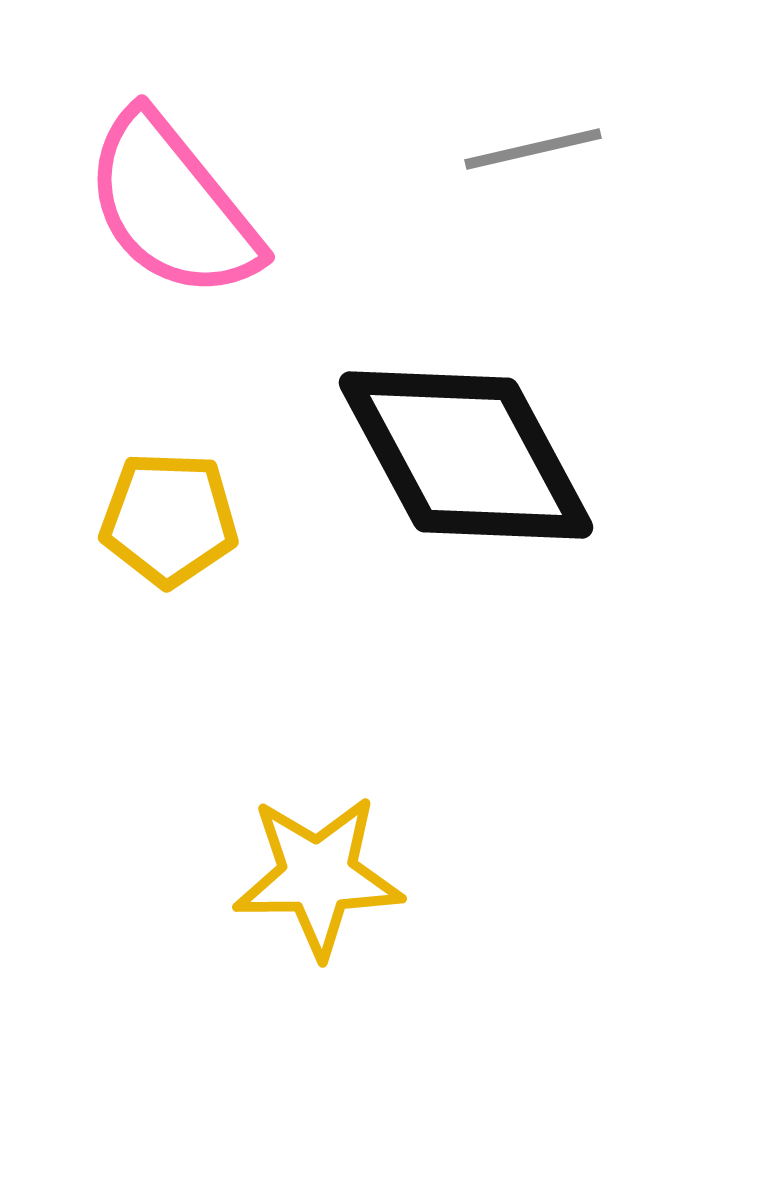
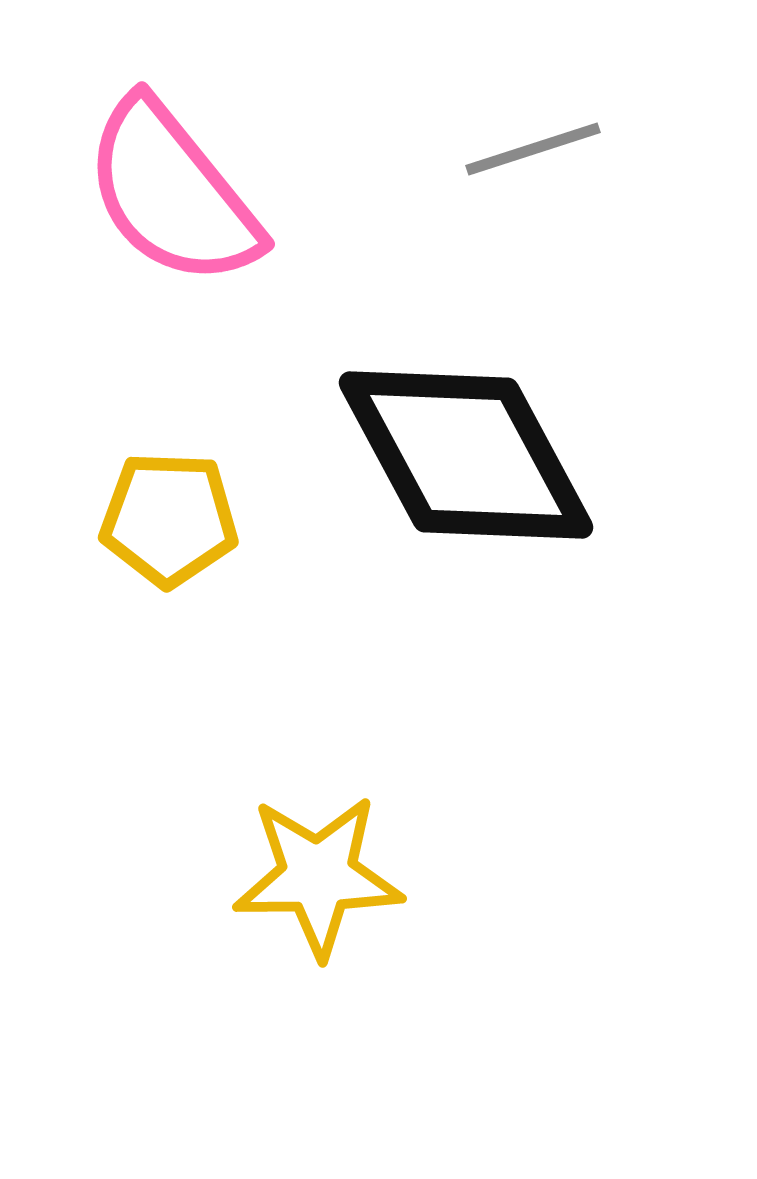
gray line: rotated 5 degrees counterclockwise
pink semicircle: moved 13 px up
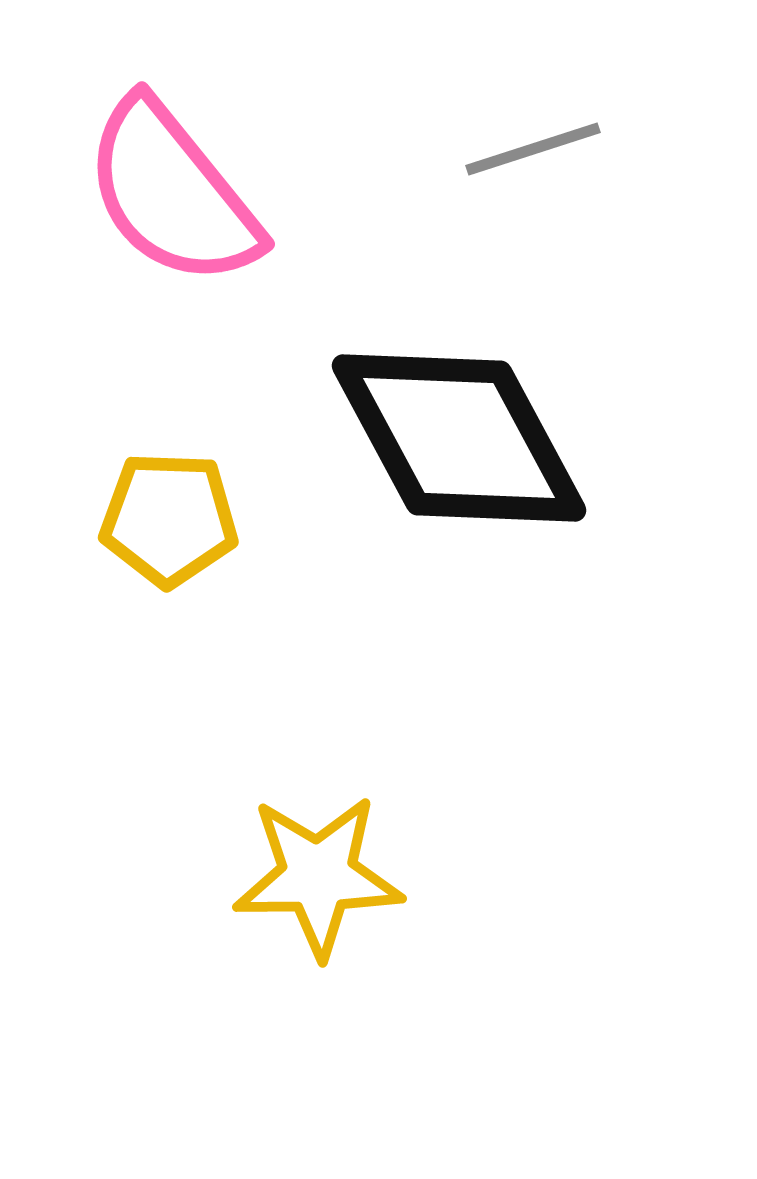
black diamond: moved 7 px left, 17 px up
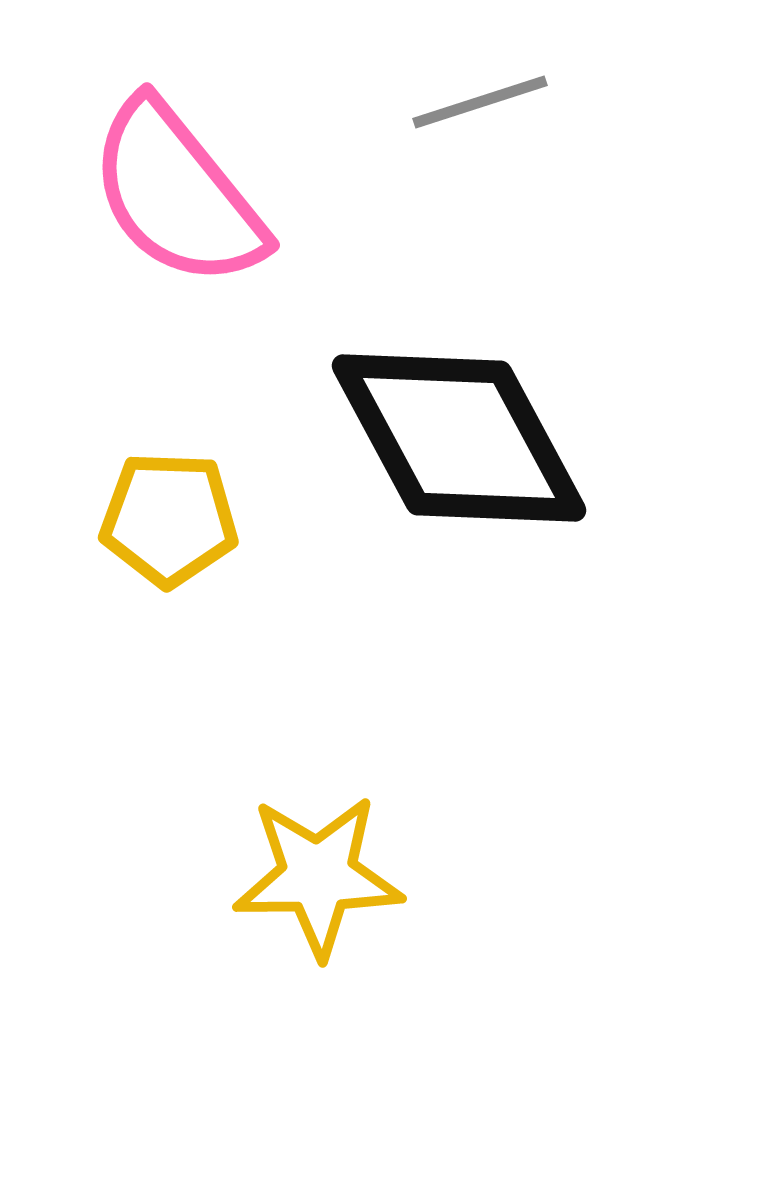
gray line: moved 53 px left, 47 px up
pink semicircle: moved 5 px right, 1 px down
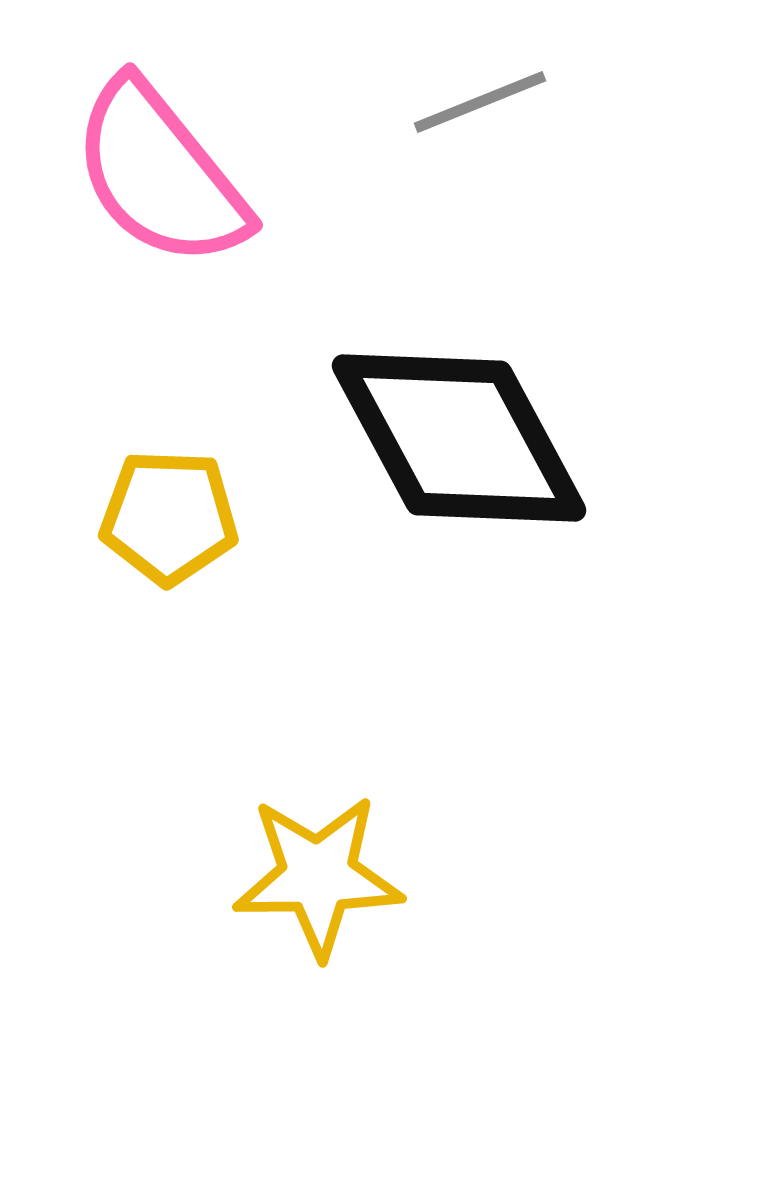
gray line: rotated 4 degrees counterclockwise
pink semicircle: moved 17 px left, 20 px up
yellow pentagon: moved 2 px up
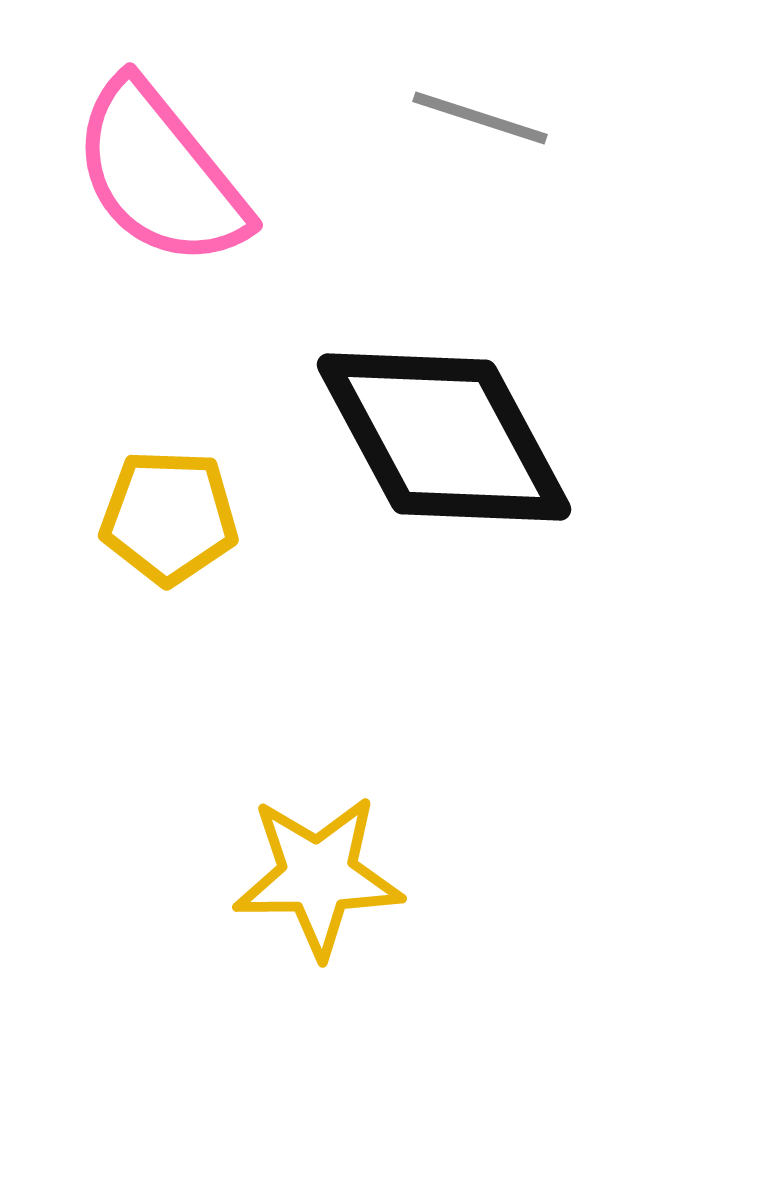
gray line: moved 16 px down; rotated 40 degrees clockwise
black diamond: moved 15 px left, 1 px up
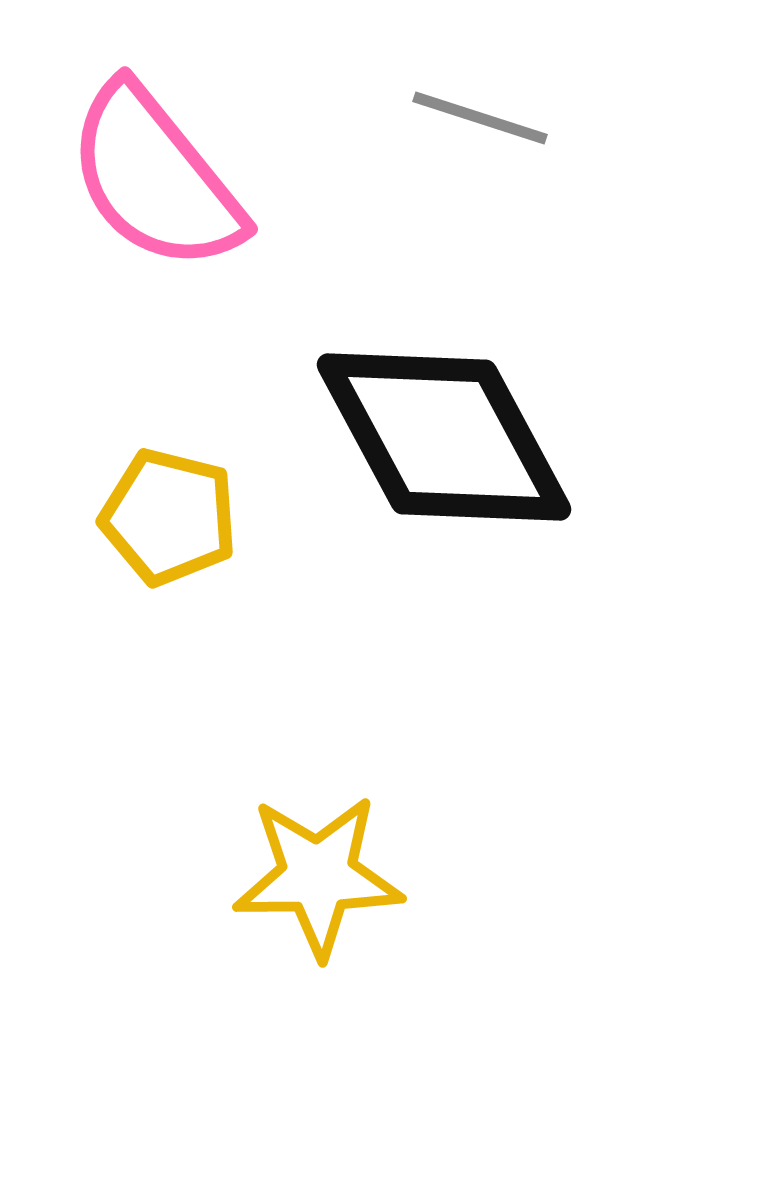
pink semicircle: moved 5 px left, 4 px down
yellow pentagon: rotated 12 degrees clockwise
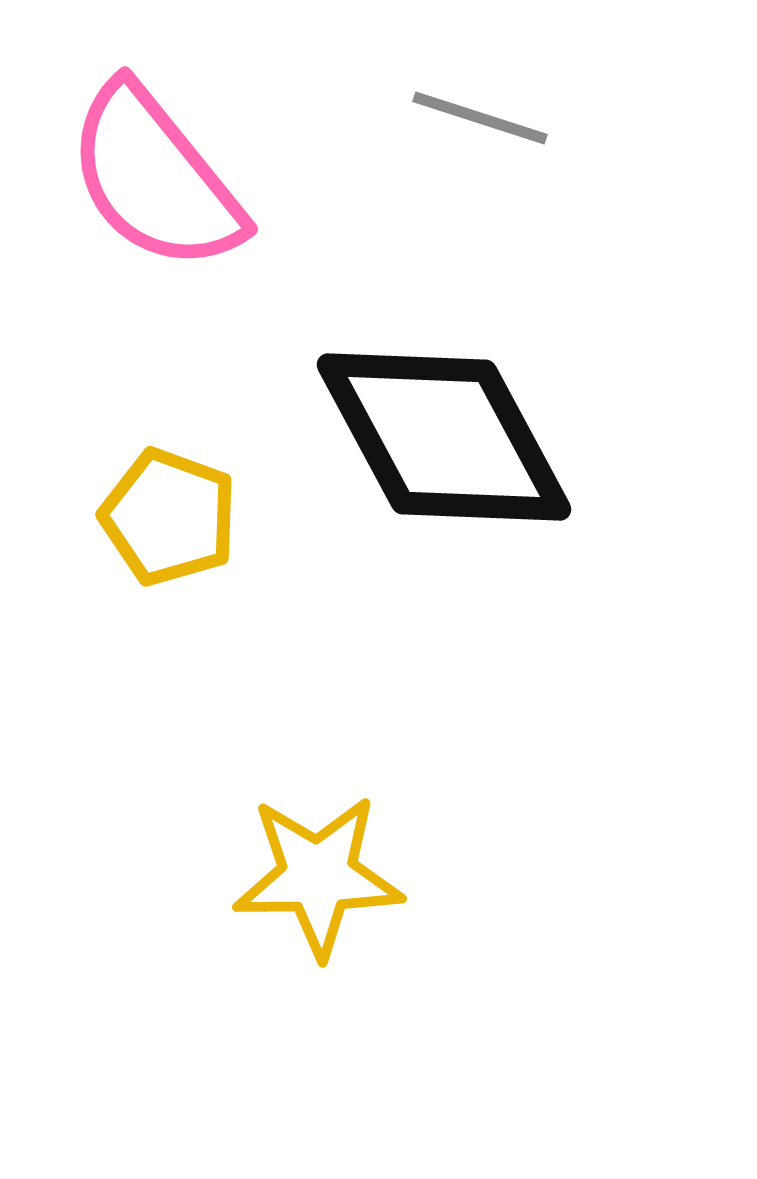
yellow pentagon: rotated 6 degrees clockwise
